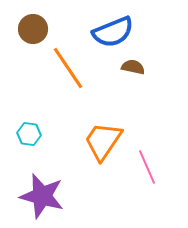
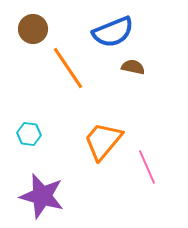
orange trapezoid: rotated 6 degrees clockwise
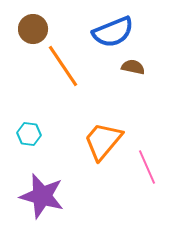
orange line: moved 5 px left, 2 px up
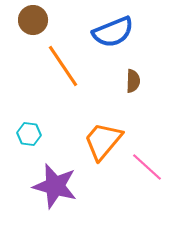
brown circle: moved 9 px up
brown semicircle: moved 14 px down; rotated 80 degrees clockwise
pink line: rotated 24 degrees counterclockwise
purple star: moved 13 px right, 10 px up
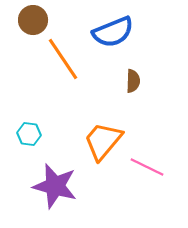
orange line: moved 7 px up
pink line: rotated 16 degrees counterclockwise
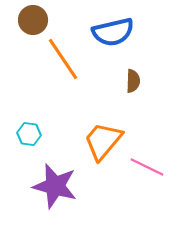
blue semicircle: rotated 9 degrees clockwise
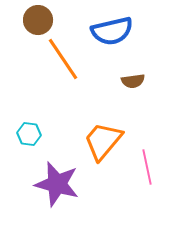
brown circle: moved 5 px right
blue semicircle: moved 1 px left, 1 px up
brown semicircle: rotated 80 degrees clockwise
pink line: rotated 52 degrees clockwise
purple star: moved 2 px right, 2 px up
